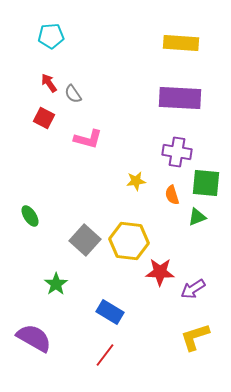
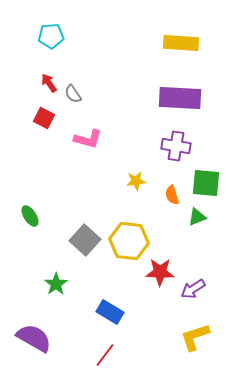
purple cross: moved 1 px left, 6 px up
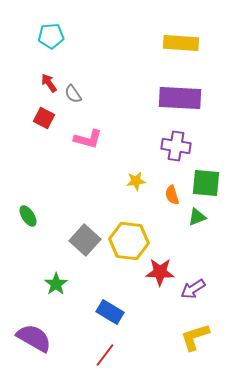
green ellipse: moved 2 px left
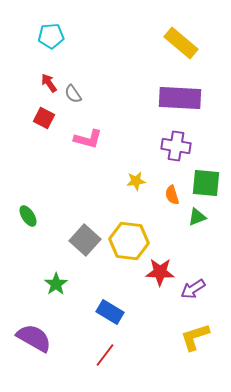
yellow rectangle: rotated 36 degrees clockwise
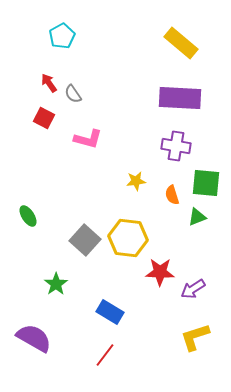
cyan pentagon: moved 11 px right; rotated 25 degrees counterclockwise
yellow hexagon: moved 1 px left, 3 px up
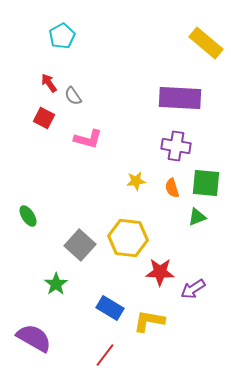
yellow rectangle: moved 25 px right
gray semicircle: moved 2 px down
orange semicircle: moved 7 px up
gray square: moved 5 px left, 5 px down
blue rectangle: moved 4 px up
yellow L-shape: moved 46 px left, 16 px up; rotated 28 degrees clockwise
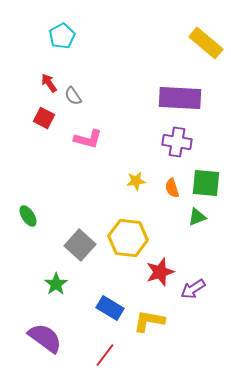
purple cross: moved 1 px right, 4 px up
red star: rotated 20 degrees counterclockwise
purple semicircle: moved 11 px right; rotated 6 degrees clockwise
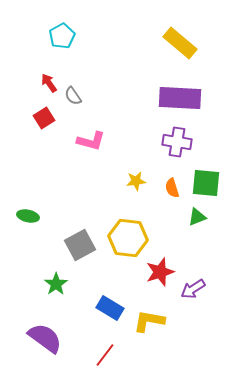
yellow rectangle: moved 26 px left
red square: rotated 30 degrees clockwise
pink L-shape: moved 3 px right, 2 px down
green ellipse: rotated 45 degrees counterclockwise
gray square: rotated 20 degrees clockwise
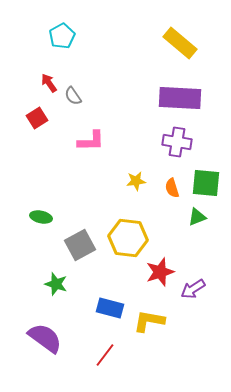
red square: moved 7 px left
pink L-shape: rotated 16 degrees counterclockwise
green ellipse: moved 13 px right, 1 px down
green star: rotated 20 degrees counterclockwise
blue rectangle: rotated 16 degrees counterclockwise
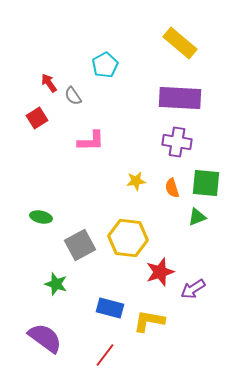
cyan pentagon: moved 43 px right, 29 px down
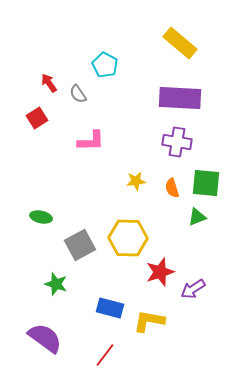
cyan pentagon: rotated 15 degrees counterclockwise
gray semicircle: moved 5 px right, 2 px up
yellow hexagon: rotated 6 degrees counterclockwise
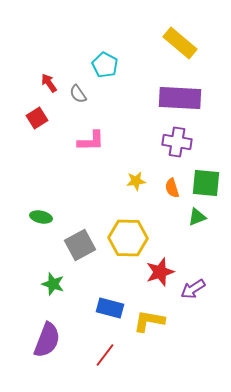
green star: moved 3 px left
purple semicircle: moved 2 px right, 2 px down; rotated 75 degrees clockwise
